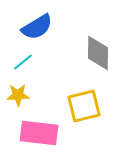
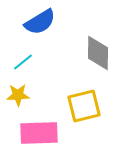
blue semicircle: moved 3 px right, 5 px up
pink rectangle: rotated 9 degrees counterclockwise
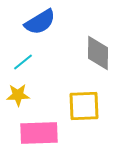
yellow square: rotated 12 degrees clockwise
